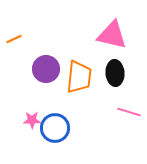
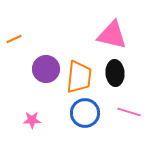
blue circle: moved 30 px right, 15 px up
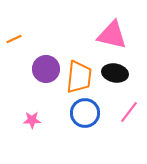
black ellipse: rotated 75 degrees counterclockwise
pink line: rotated 70 degrees counterclockwise
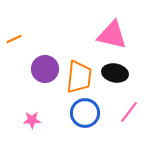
purple circle: moved 1 px left
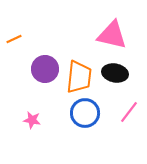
pink star: rotated 12 degrees clockwise
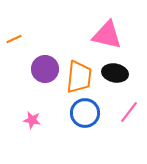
pink triangle: moved 5 px left
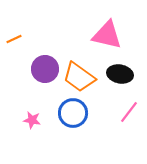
black ellipse: moved 5 px right, 1 px down
orange trapezoid: rotated 120 degrees clockwise
blue circle: moved 12 px left
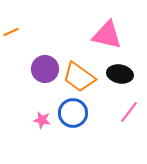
orange line: moved 3 px left, 7 px up
pink star: moved 10 px right
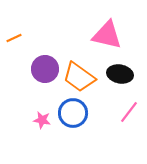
orange line: moved 3 px right, 6 px down
